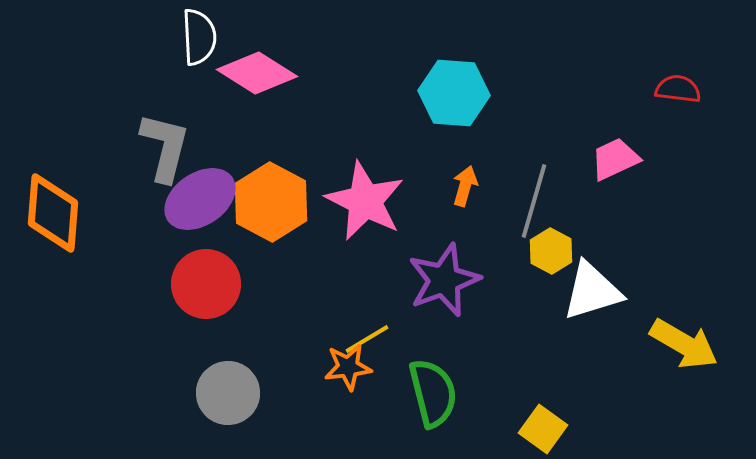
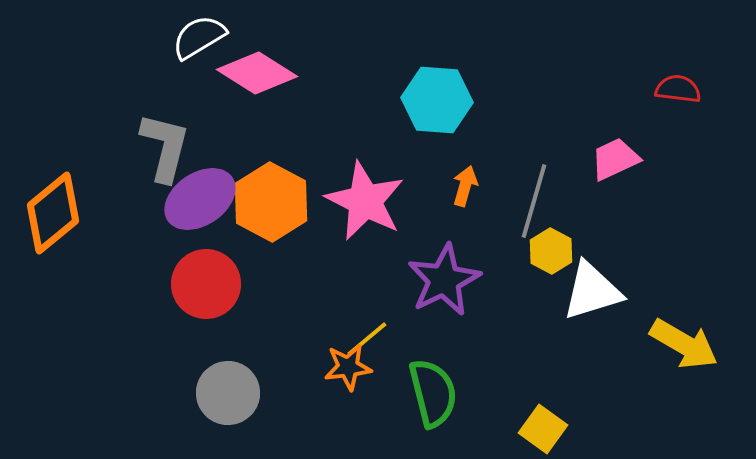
white semicircle: rotated 118 degrees counterclockwise
cyan hexagon: moved 17 px left, 7 px down
orange diamond: rotated 46 degrees clockwise
purple star: rotated 6 degrees counterclockwise
yellow line: rotated 9 degrees counterclockwise
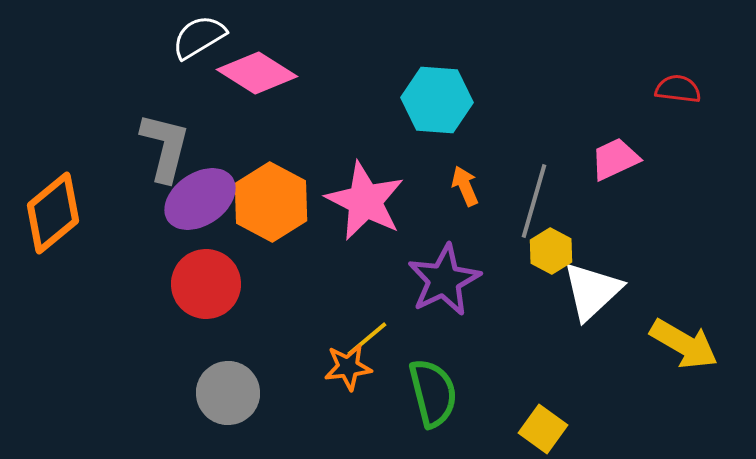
orange arrow: rotated 39 degrees counterclockwise
white triangle: rotated 26 degrees counterclockwise
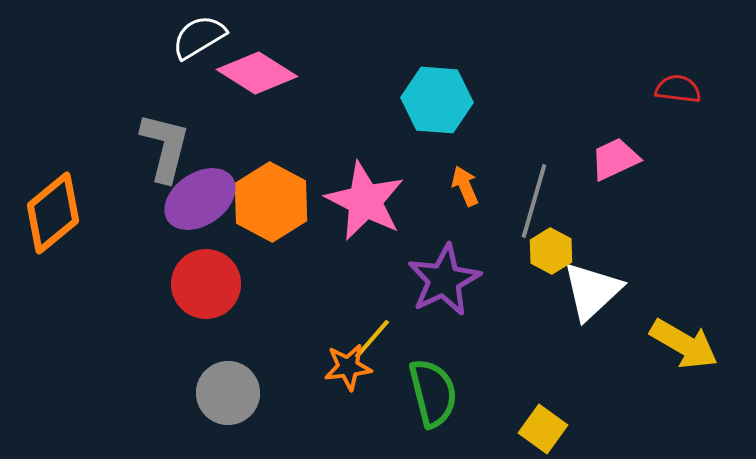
yellow line: moved 5 px right; rotated 9 degrees counterclockwise
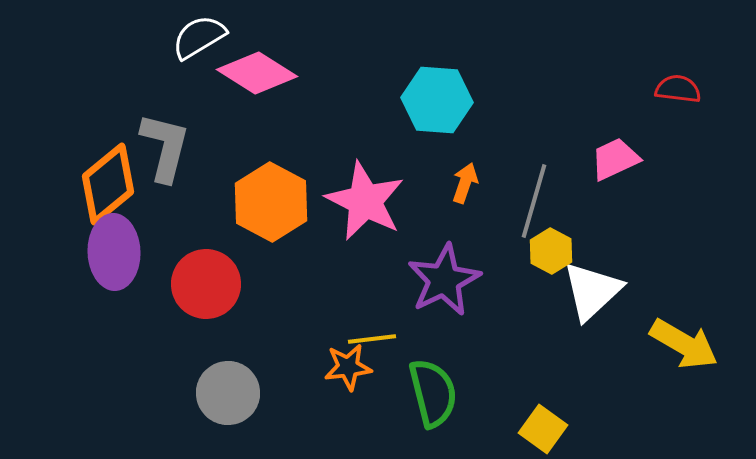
orange arrow: moved 3 px up; rotated 42 degrees clockwise
purple ellipse: moved 86 px left, 53 px down; rotated 58 degrees counterclockwise
orange diamond: moved 55 px right, 29 px up
yellow line: rotated 42 degrees clockwise
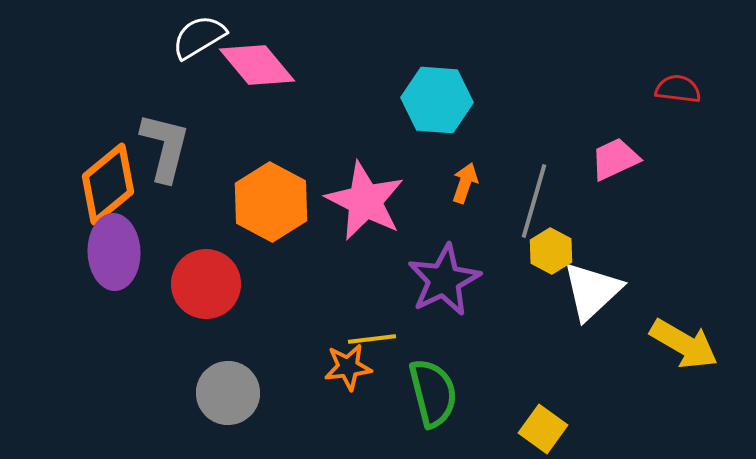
pink diamond: moved 8 px up; rotated 18 degrees clockwise
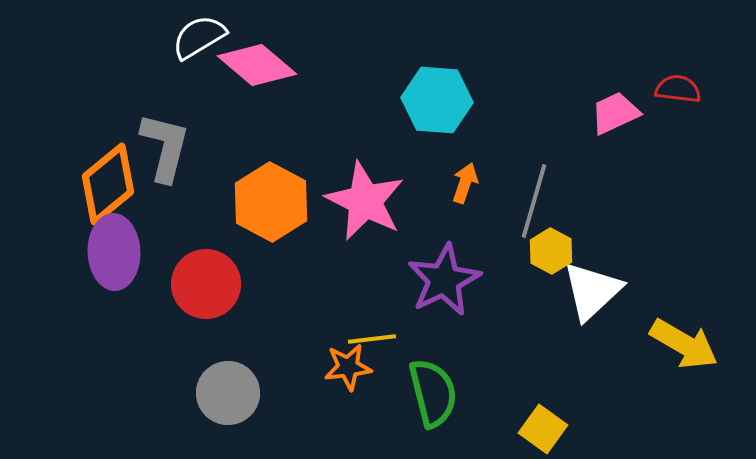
pink diamond: rotated 10 degrees counterclockwise
pink trapezoid: moved 46 px up
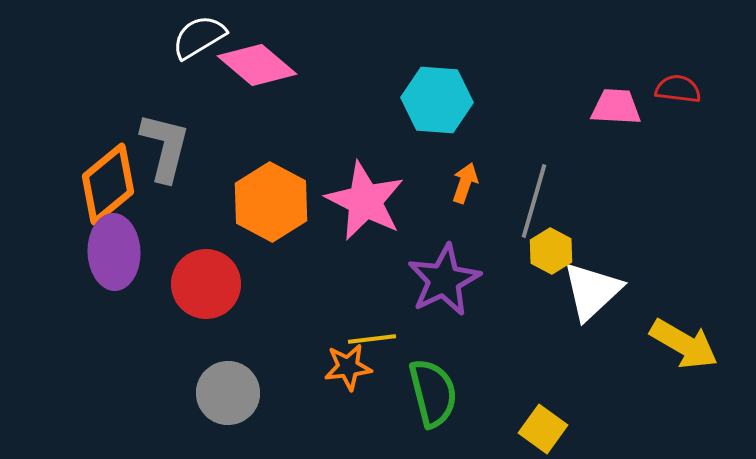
pink trapezoid: moved 1 px right, 6 px up; rotated 28 degrees clockwise
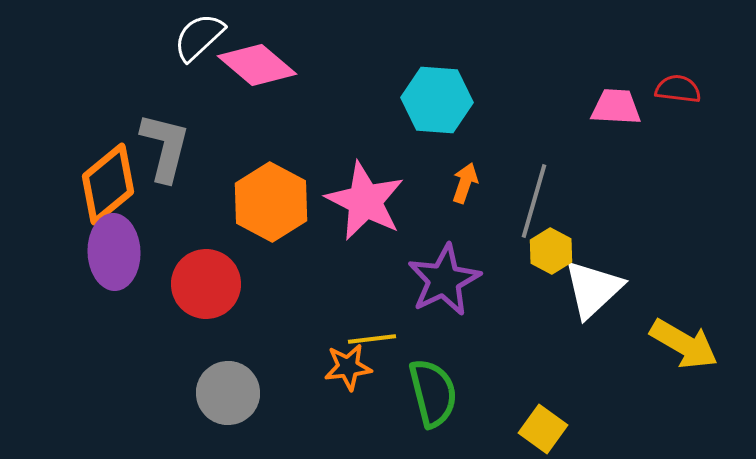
white semicircle: rotated 12 degrees counterclockwise
white triangle: moved 1 px right, 2 px up
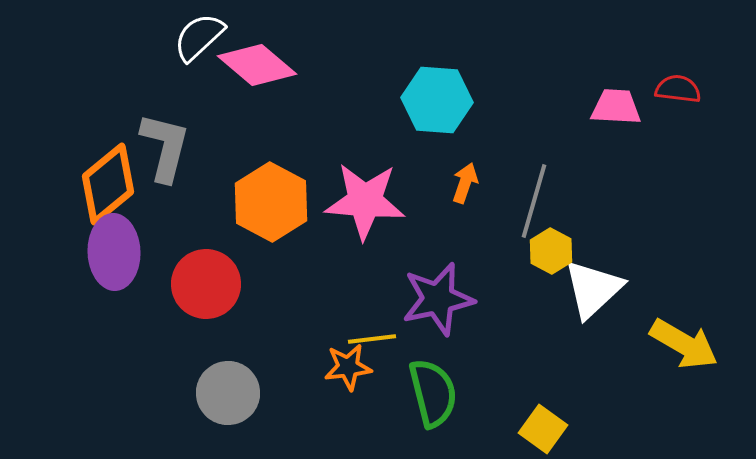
pink star: rotated 22 degrees counterclockwise
purple star: moved 6 px left, 19 px down; rotated 14 degrees clockwise
